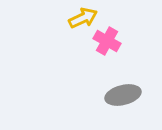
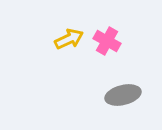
yellow arrow: moved 14 px left, 21 px down
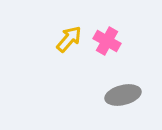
yellow arrow: rotated 24 degrees counterclockwise
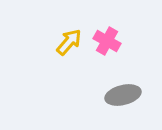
yellow arrow: moved 3 px down
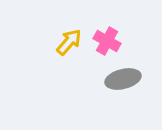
gray ellipse: moved 16 px up
